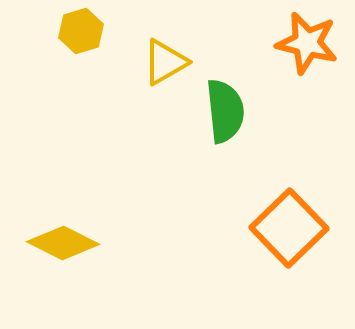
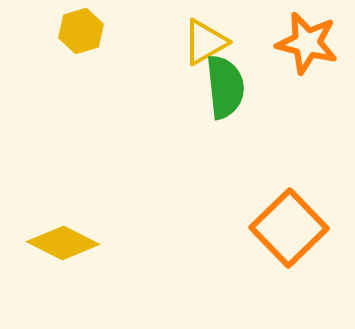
yellow triangle: moved 40 px right, 20 px up
green semicircle: moved 24 px up
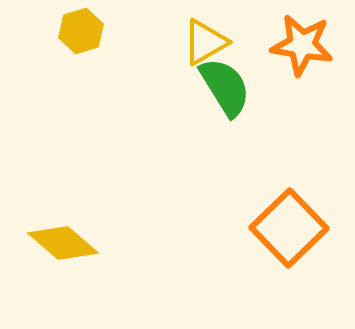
orange star: moved 5 px left, 2 px down; rotated 4 degrees counterclockwise
green semicircle: rotated 26 degrees counterclockwise
yellow diamond: rotated 14 degrees clockwise
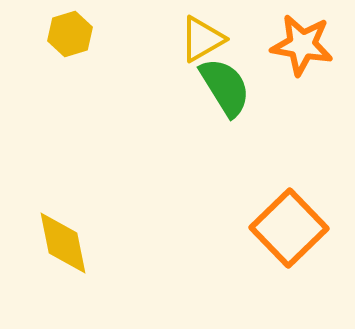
yellow hexagon: moved 11 px left, 3 px down
yellow triangle: moved 3 px left, 3 px up
yellow diamond: rotated 38 degrees clockwise
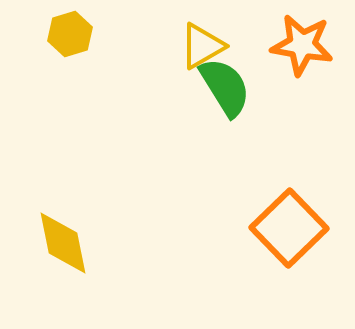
yellow triangle: moved 7 px down
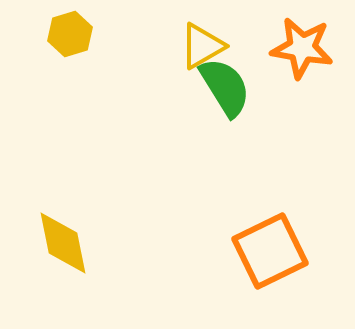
orange star: moved 3 px down
orange square: moved 19 px left, 23 px down; rotated 18 degrees clockwise
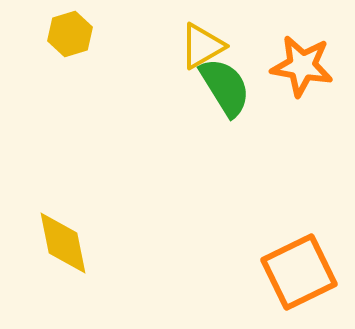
orange star: moved 18 px down
orange square: moved 29 px right, 21 px down
